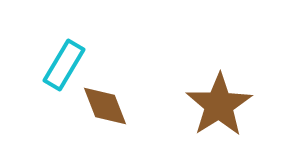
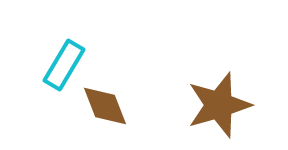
brown star: rotated 16 degrees clockwise
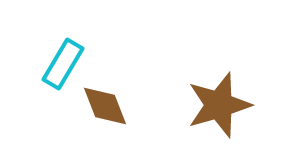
cyan rectangle: moved 1 px left, 1 px up
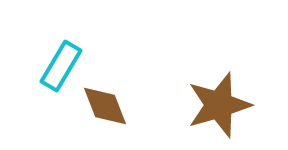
cyan rectangle: moved 2 px left, 2 px down
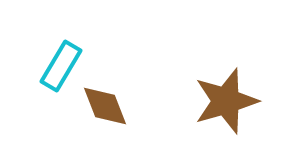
brown star: moved 7 px right, 4 px up
